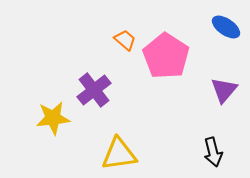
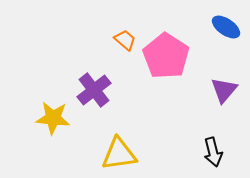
yellow star: rotated 12 degrees clockwise
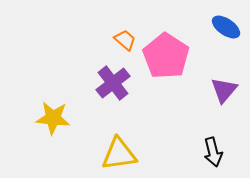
purple cross: moved 19 px right, 7 px up
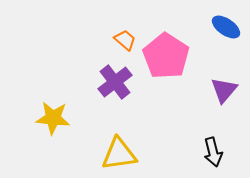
purple cross: moved 2 px right, 1 px up
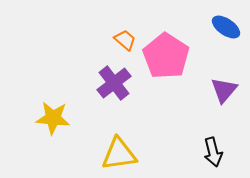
purple cross: moved 1 px left, 1 px down
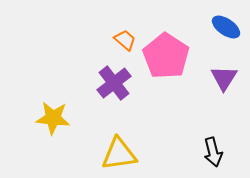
purple triangle: moved 12 px up; rotated 8 degrees counterclockwise
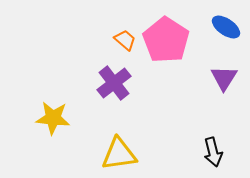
pink pentagon: moved 16 px up
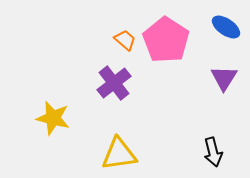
yellow star: rotated 8 degrees clockwise
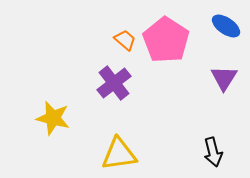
blue ellipse: moved 1 px up
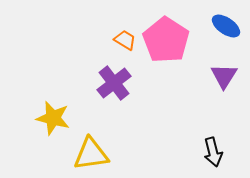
orange trapezoid: rotated 10 degrees counterclockwise
purple triangle: moved 2 px up
yellow triangle: moved 28 px left
